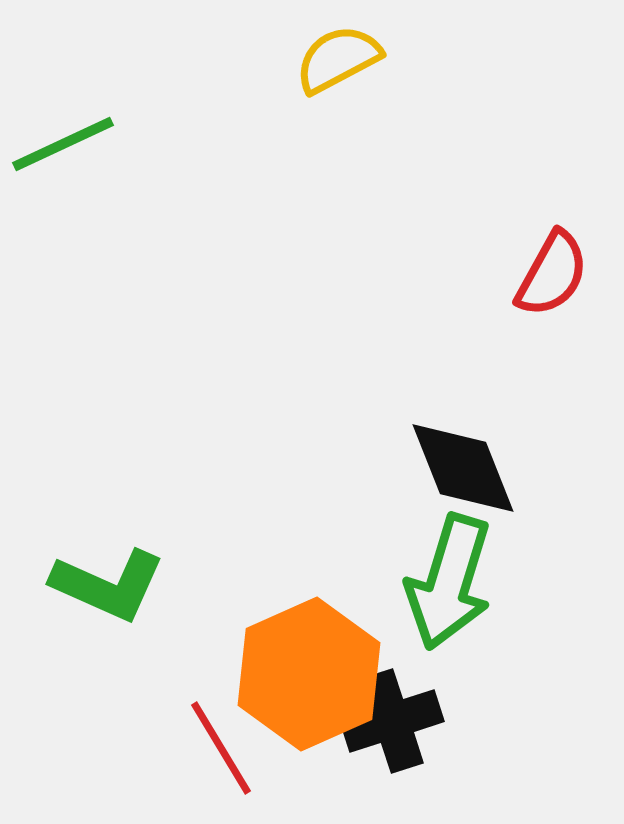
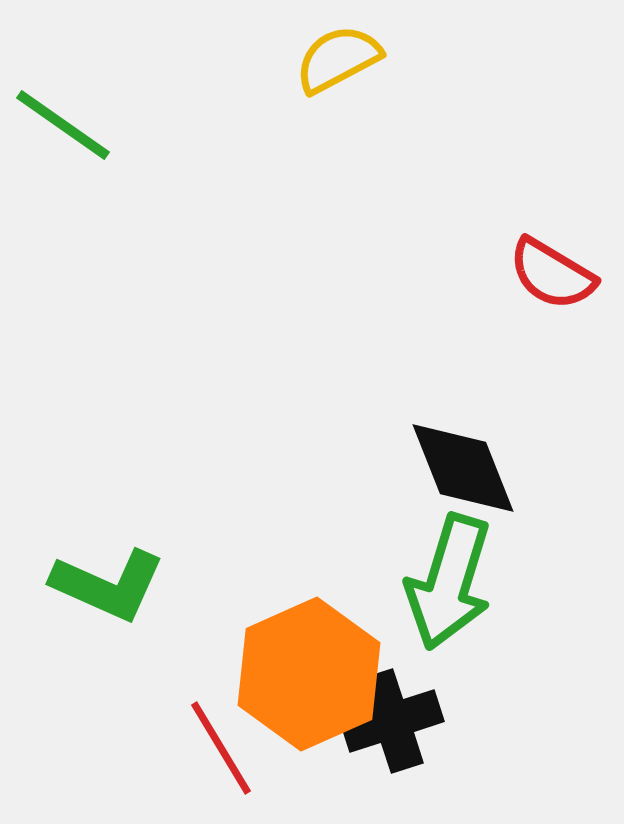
green line: moved 19 px up; rotated 60 degrees clockwise
red semicircle: rotated 92 degrees clockwise
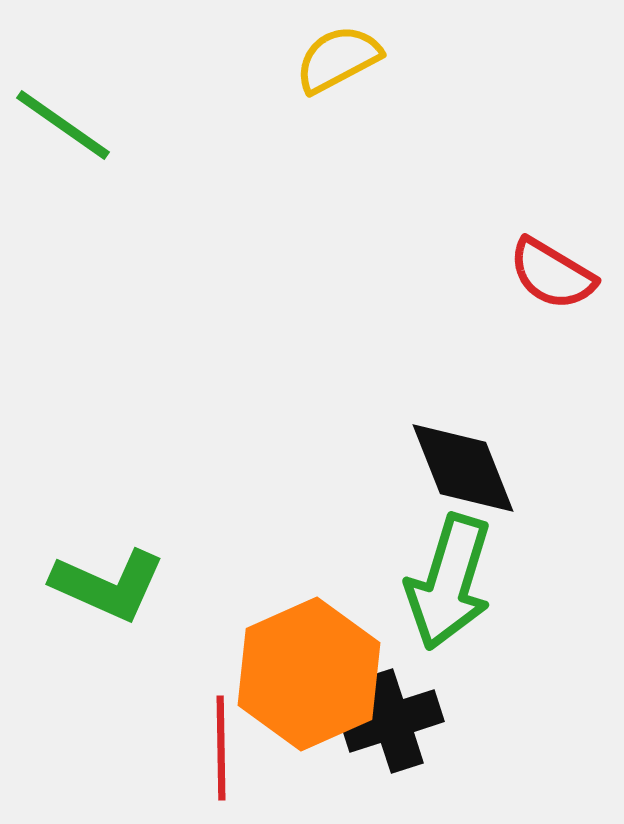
red line: rotated 30 degrees clockwise
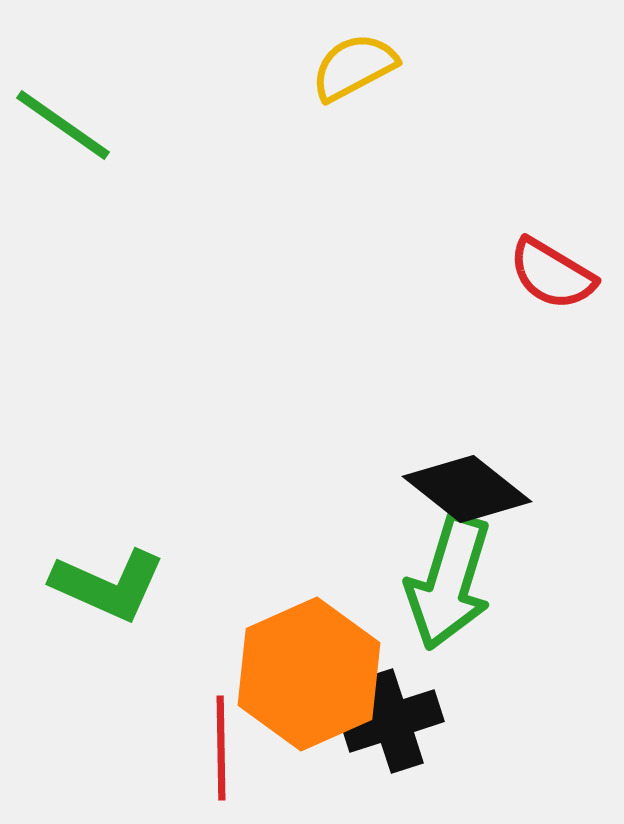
yellow semicircle: moved 16 px right, 8 px down
black diamond: moved 4 px right, 21 px down; rotated 30 degrees counterclockwise
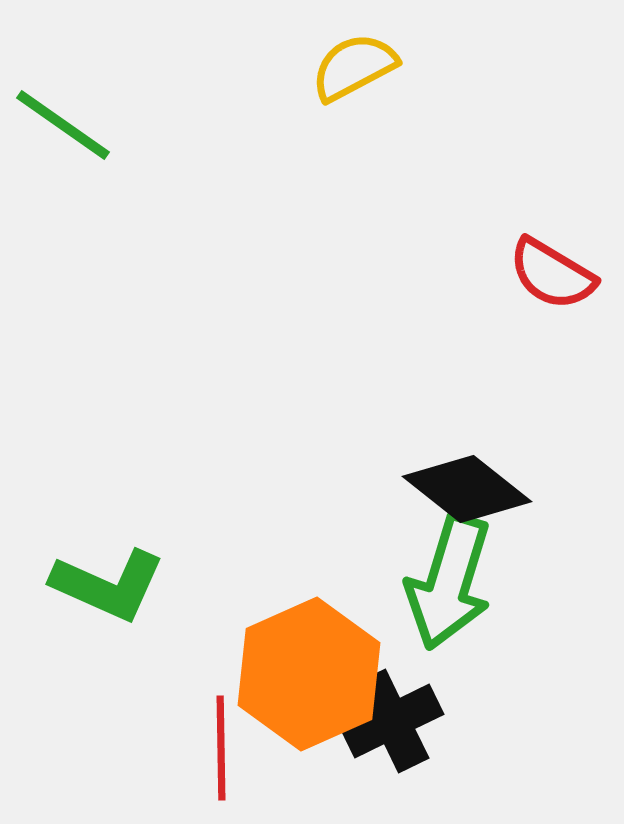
black cross: rotated 8 degrees counterclockwise
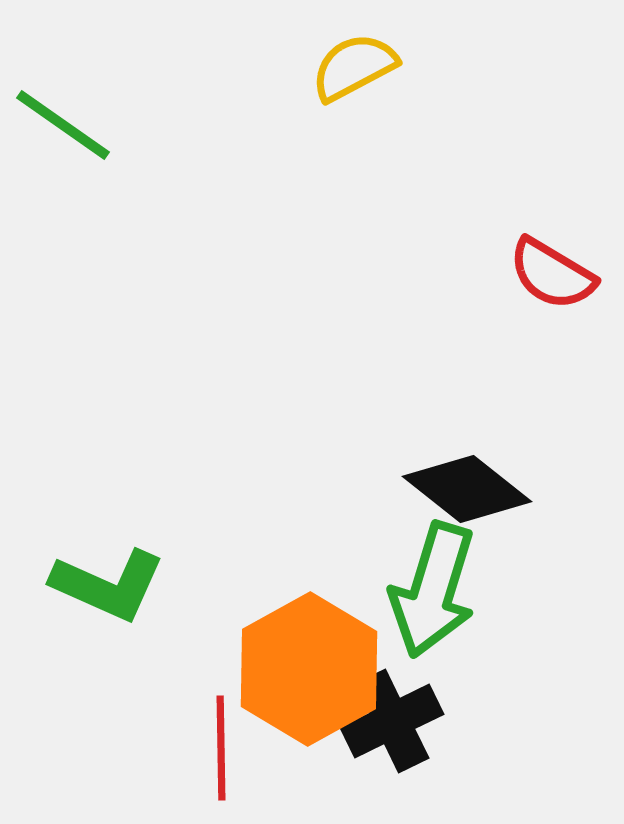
green arrow: moved 16 px left, 8 px down
orange hexagon: moved 5 px up; rotated 5 degrees counterclockwise
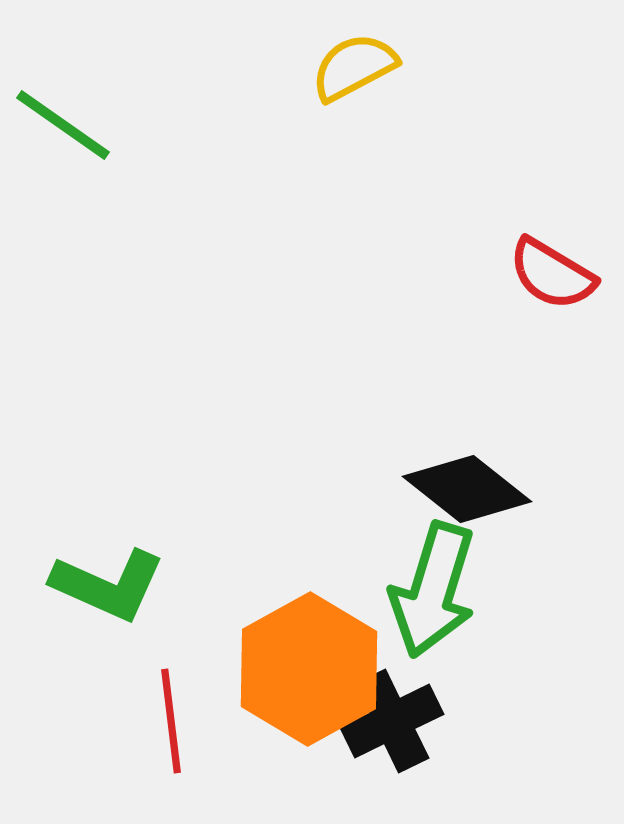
red line: moved 50 px left, 27 px up; rotated 6 degrees counterclockwise
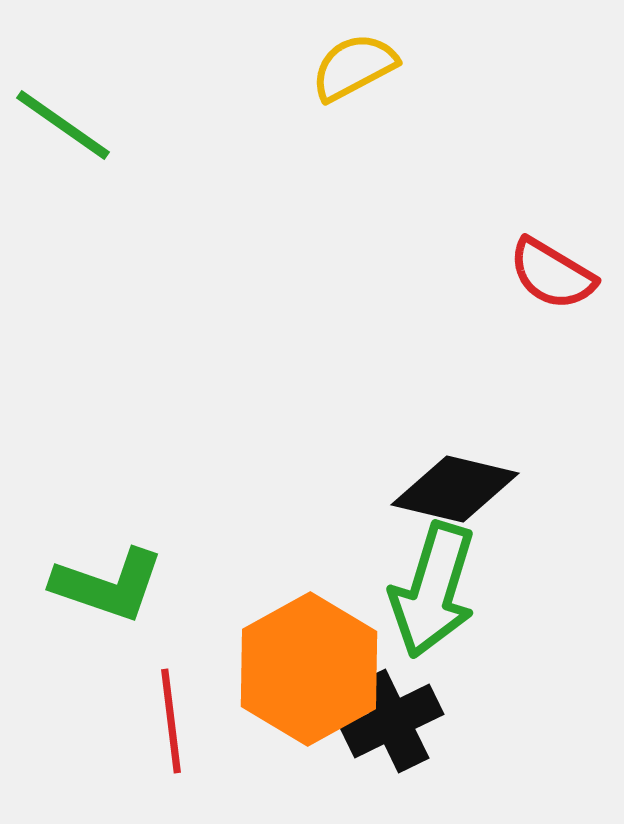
black diamond: moved 12 px left; rotated 25 degrees counterclockwise
green L-shape: rotated 5 degrees counterclockwise
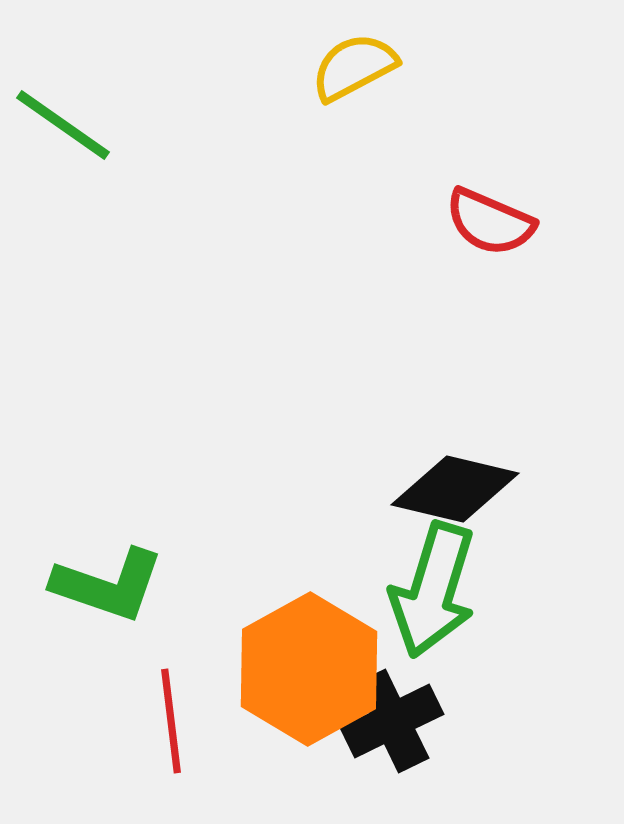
red semicircle: moved 62 px left, 52 px up; rotated 8 degrees counterclockwise
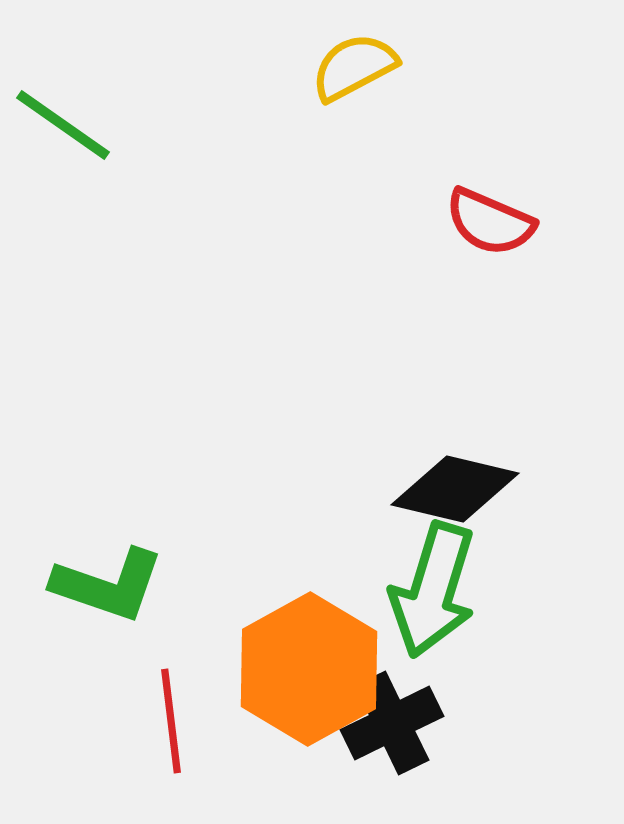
black cross: moved 2 px down
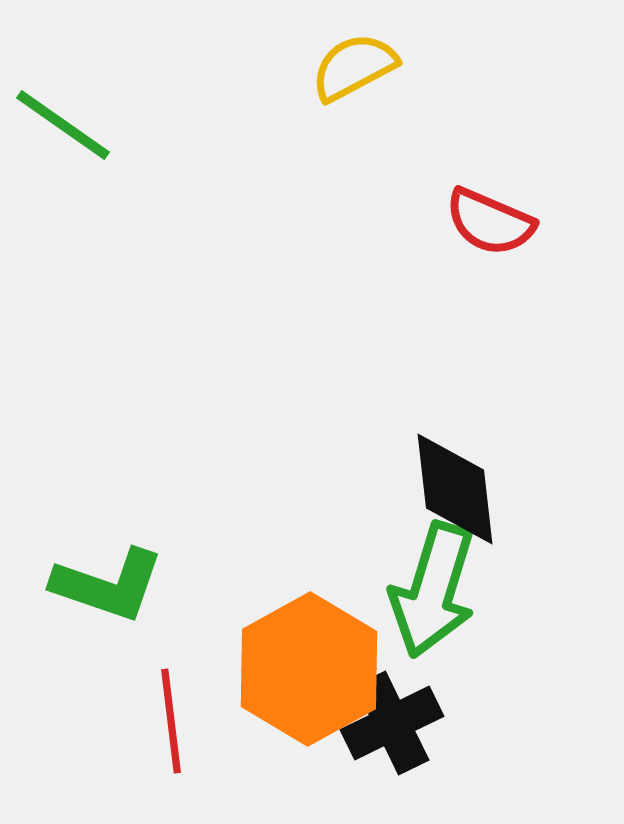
black diamond: rotated 70 degrees clockwise
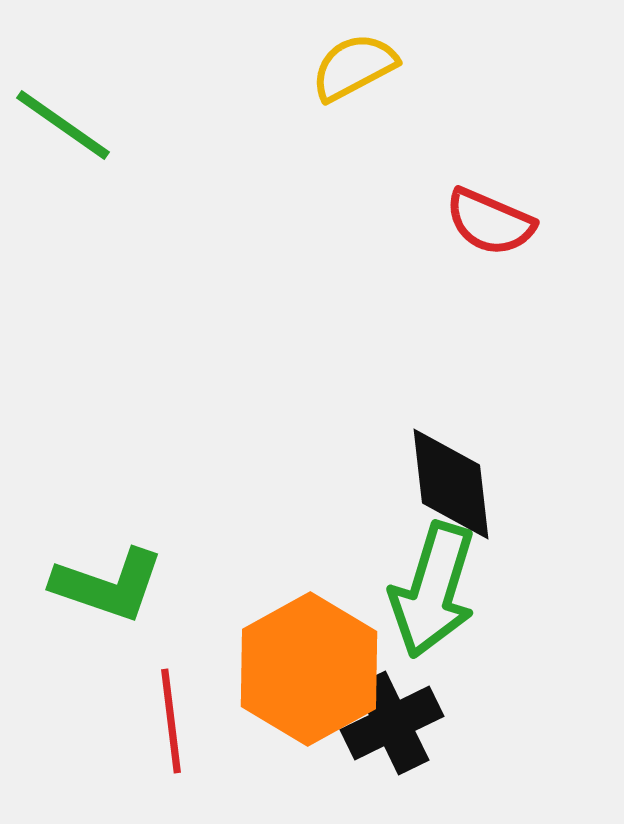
black diamond: moved 4 px left, 5 px up
